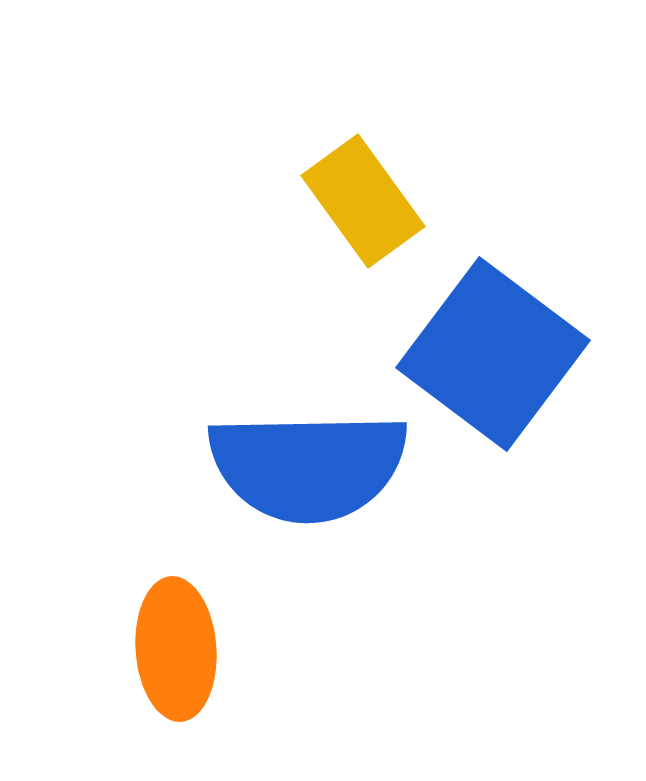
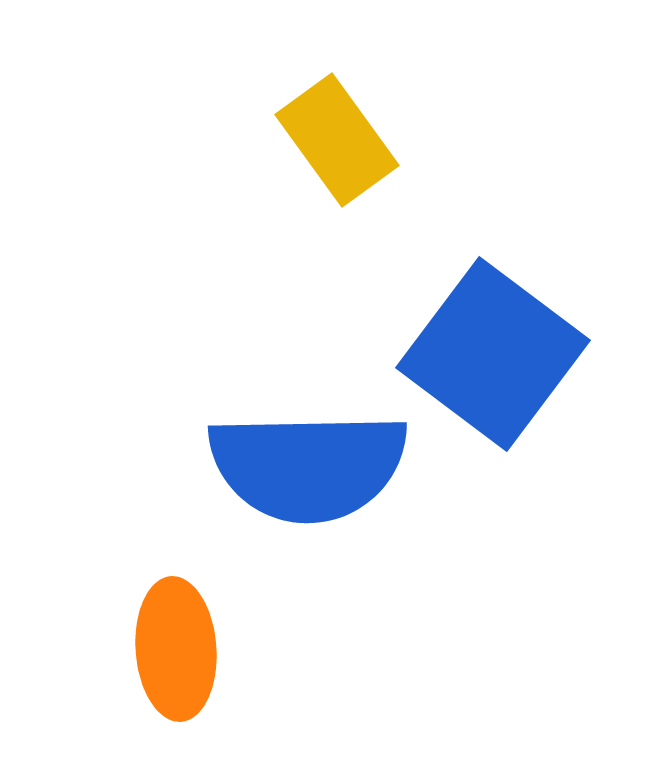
yellow rectangle: moved 26 px left, 61 px up
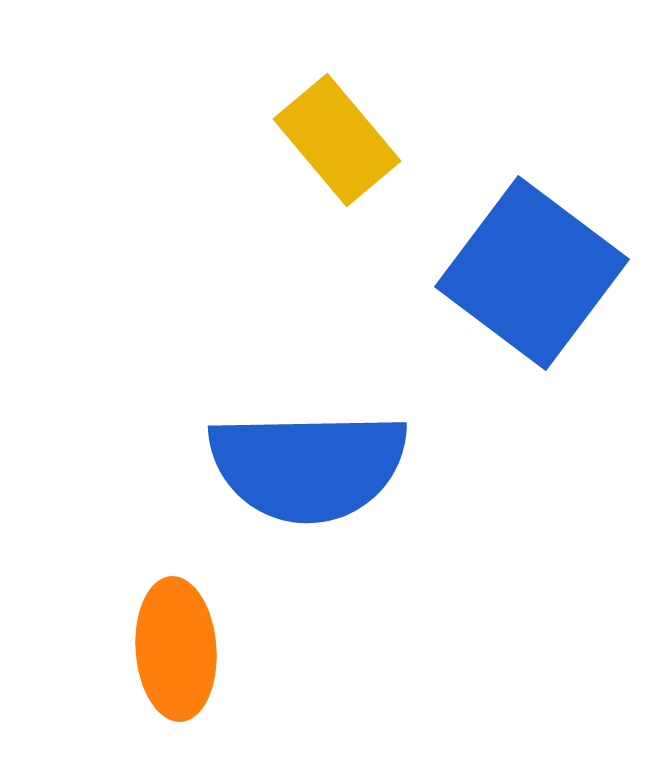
yellow rectangle: rotated 4 degrees counterclockwise
blue square: moved 39 px right, 81 px up
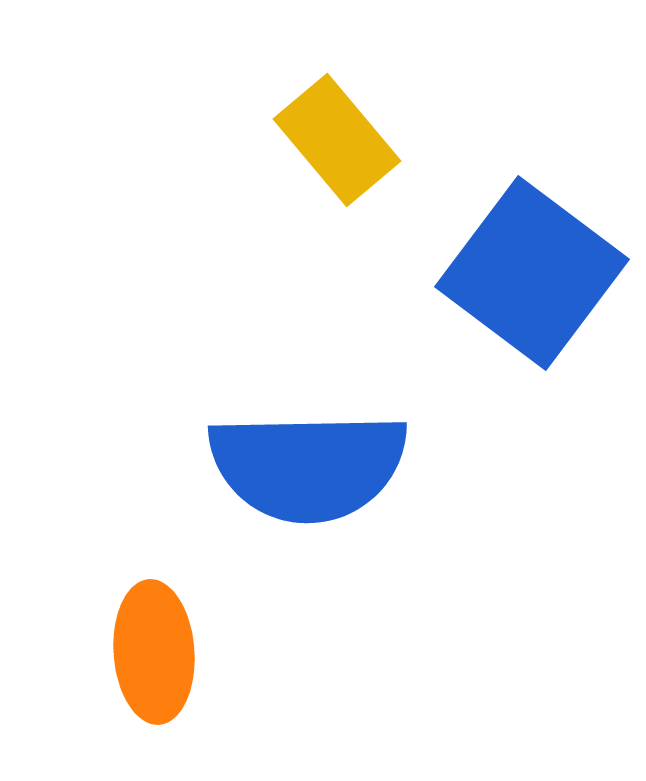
orange ellipse: moved 22 px left, 3 px down
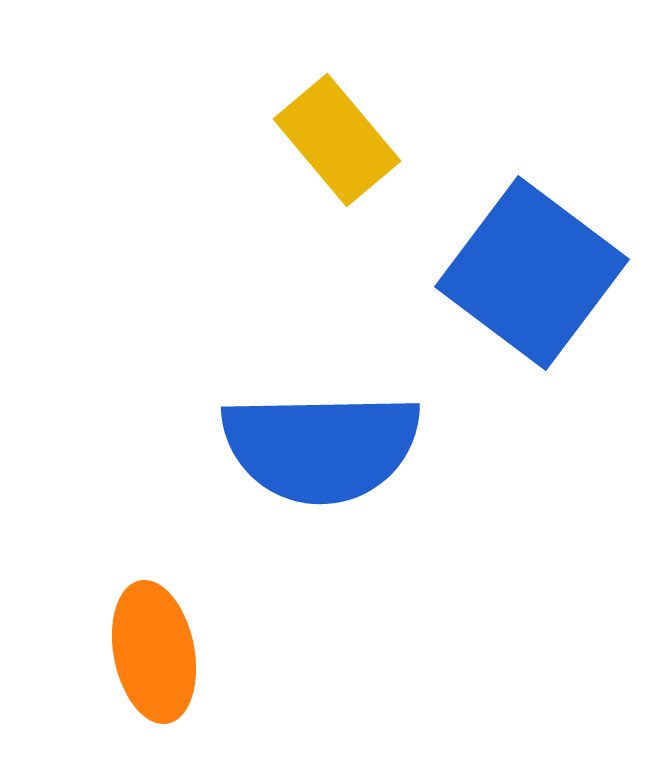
blue semicircle: moved 13 px right, 19 px up
orange ellipse: rotated 7 degrees counterclockwise
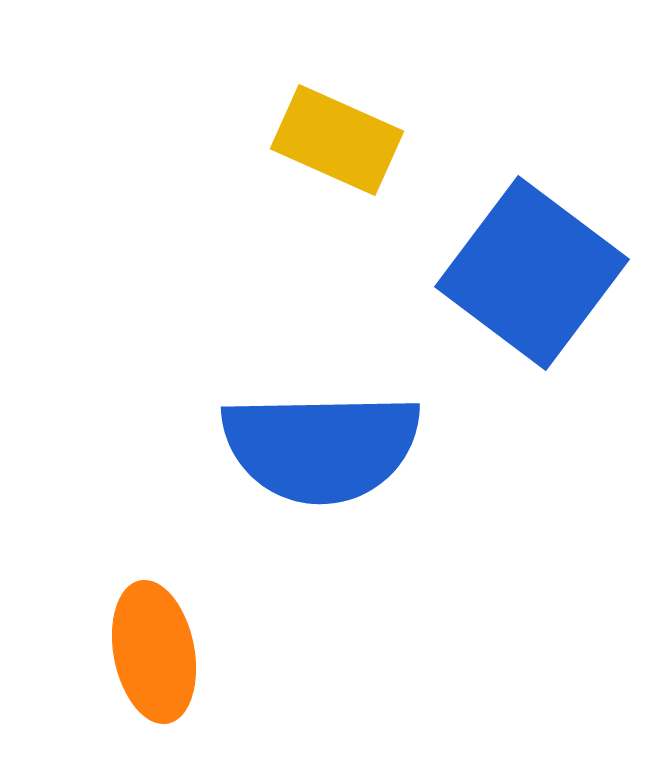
yellow rectangle: rotated 26 degrees counterclockwise
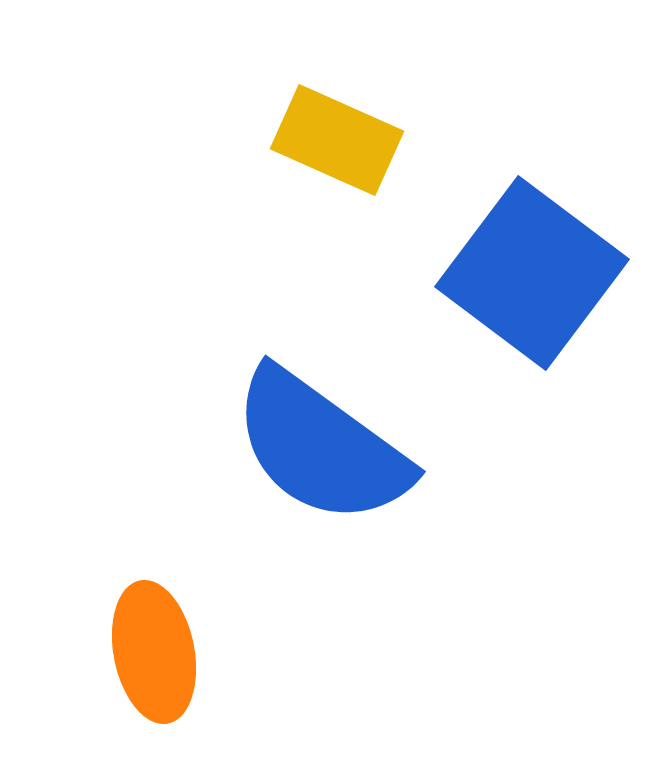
blue semicircle: rotated 37 degrees clockwise
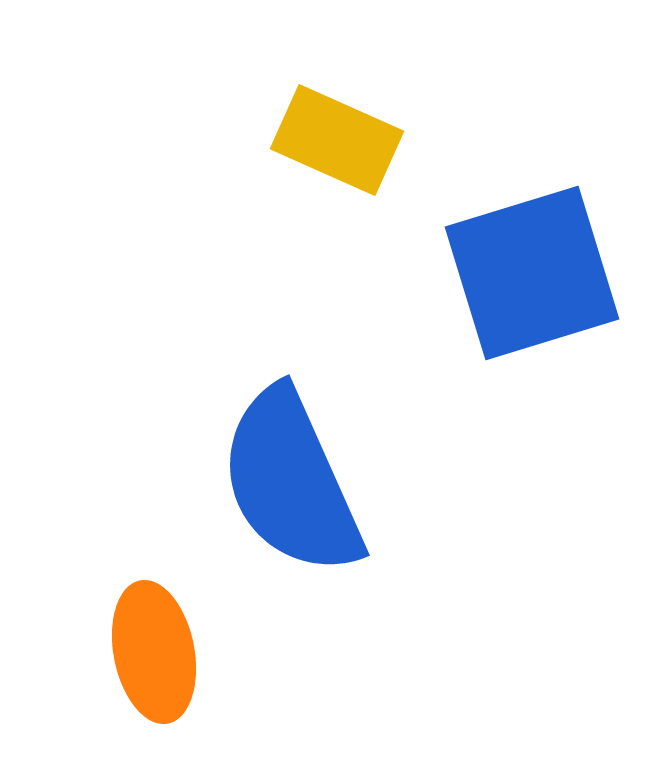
blue square: rotated 36 degrees clockwise
blue semicircle: moved 30 px left, 35 px down; rotated 30 degrees clockwise
